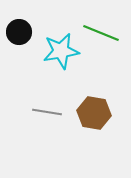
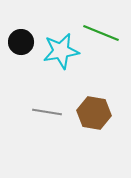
black circle: moved 2 px right, 10 px down
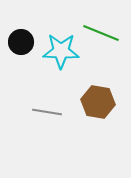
cyan star: rotated 12 degrees clockwise
brown hexagon: moved 4 px right, 11 px up
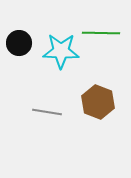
green line: rotated 21 degrees counterclockwise
black circle: moved 2 px left, 1 px down
brown hexagon: rotated 12 degrees clockwise
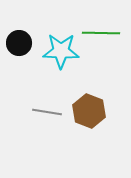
brown hexagon: moved 9 px left, 9 px down
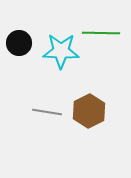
brown hexagon: rotated 12 degrees clockwise
